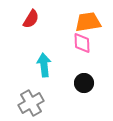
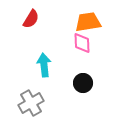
black circle: moved 1 px left
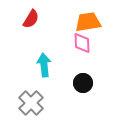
gray cross: rotated 15 degrees counterclockwise
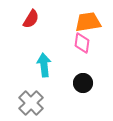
pink diamond: rotated 10 degrees clockwise
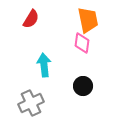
orange trapezoid: moved 2 px up; rotated 88 degrees clockwise
black circle: moved 3 px down
gray cross: rotated 20 degrees clockwise
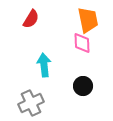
pink diamond: rotated 10 degrees counterclockwise
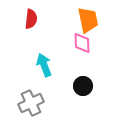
red semicircle: rotated 24 degrees counterclockwise
cyan arrow: rotated 15 degrees counterclockwise
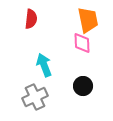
gray cross: moved 4 px right, 6 px up
